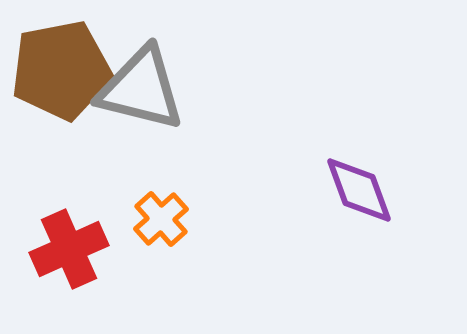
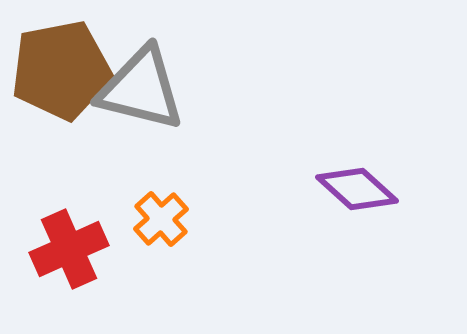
purple diamond: moved 2 px left, 1 px up; rotated 28 degrees counterclockwise
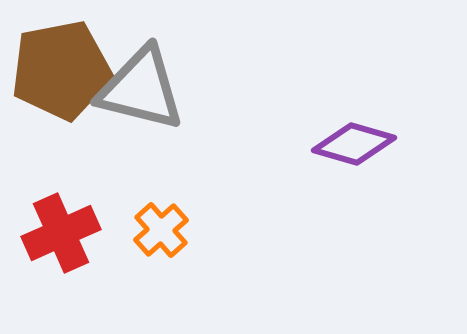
purple diamond: moved 3 px left, 45 px up; rotated 26 degrees counterclockwise
orange cross: moved 11 px down
red cross: moved 8 px left, 16 px up
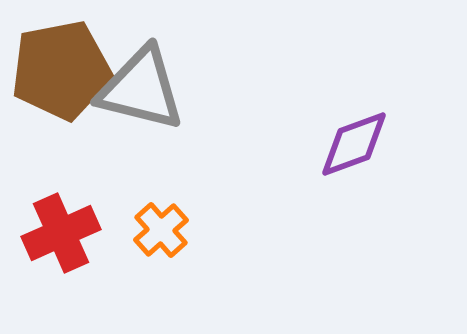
purple diamond: rotated 36 degrees counterclockwise
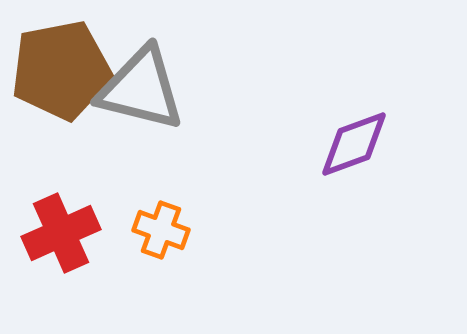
orange cross: rotated 28 degrees counterclockwise
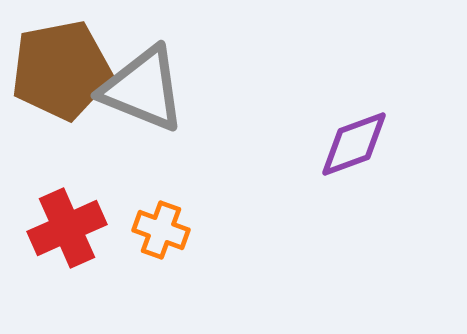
gray triangle: moved 2 px right; rotated 8 degrees clockwise
red cross: moved 6 px right, 5 px up
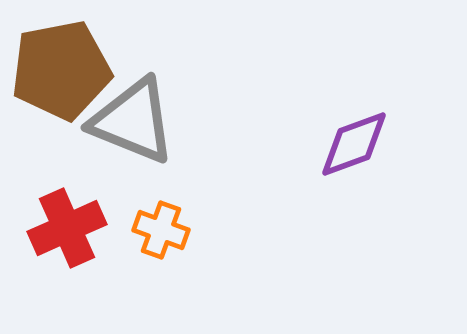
gray triangle: moved 10 px left, 32 px down
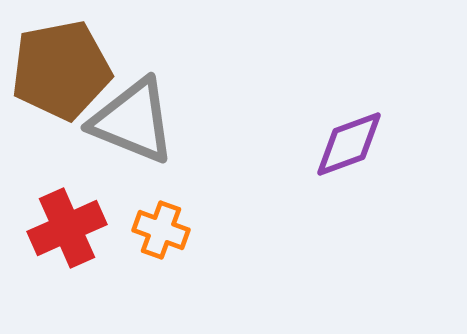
purple diamond: moved 5 px left
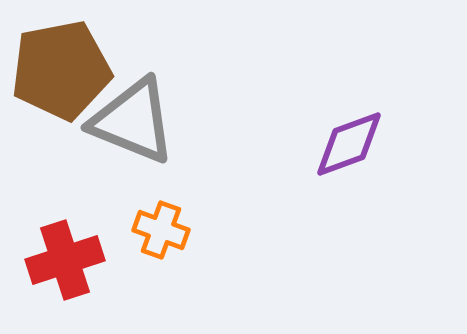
red cross: moved 2 px left, 32 px down; rotated 6 degrees clockwise
